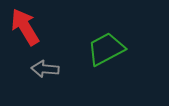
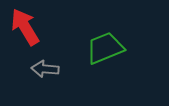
green trapezoid: moved 1 px left, 1 px up; rotated 6 degrees clockwise
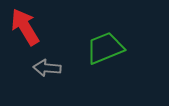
gray arrow: moved 2 px right, 1 px up
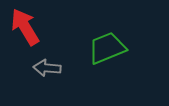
green trapezoid: moved 2 px right
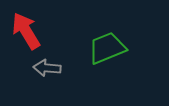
red arrow: moved 1 px right, 4 px down
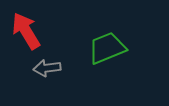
gray arrow: rotated 12 degrees counterclockwise
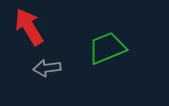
red arrow: moved 3 px right, 4 px up
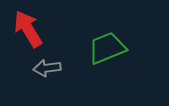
red arrow: moved 1 px left, 2 px down
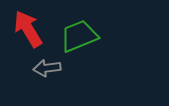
green trapezoid: moved 28 px left, 12 px up
